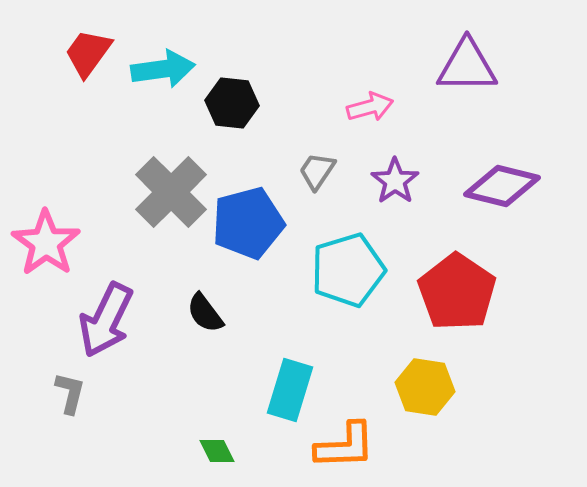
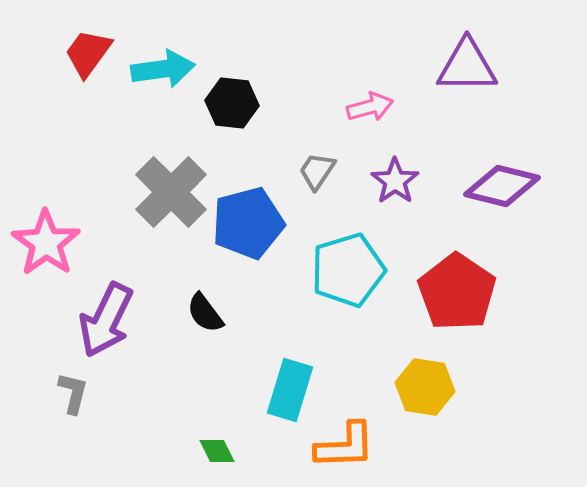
gray L-shape: moved 3 px right
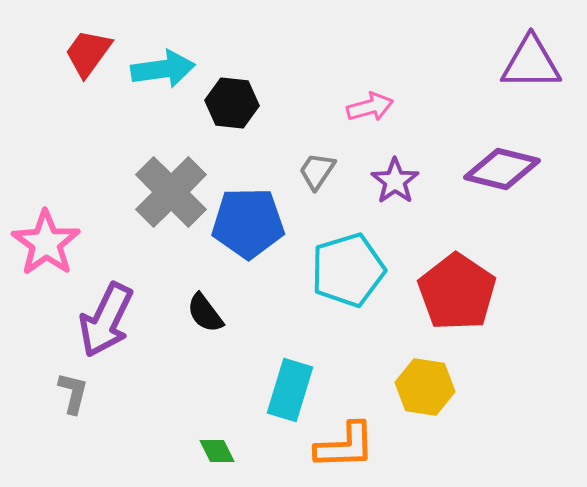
purple triangle: moved 64 px right, 3 px up
purple diamond: moved 17 px up
blue pentagon: rotated 14 degrees clockwise
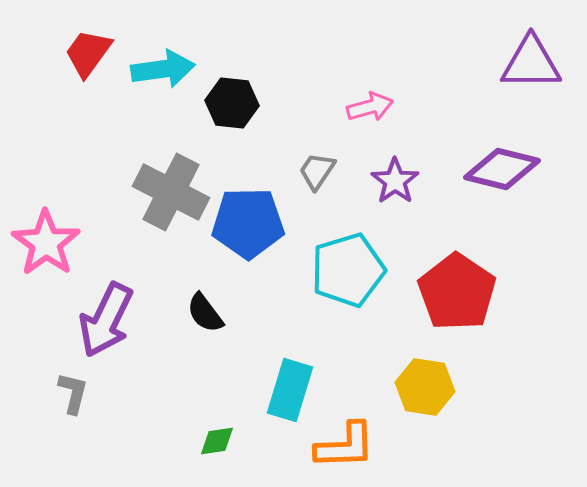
gray cross: rotated 18 degrees counterclockwise
green diamond: moved 10 px up; rotated 72 degrees counterclockwise
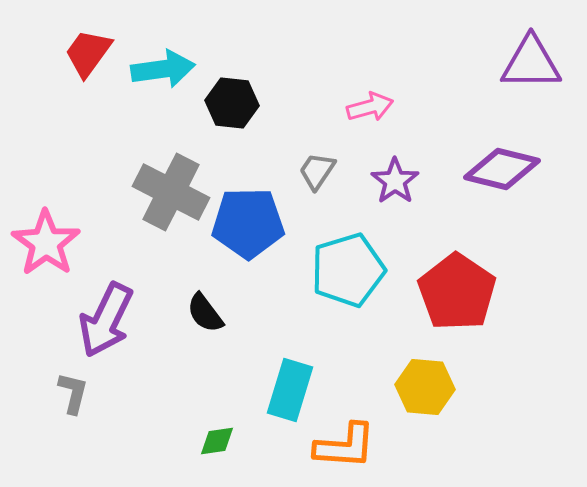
yellow hexagon: rotated 4 degrees counterclockwise
orange L-shape: rotated 6 degrees clockwise
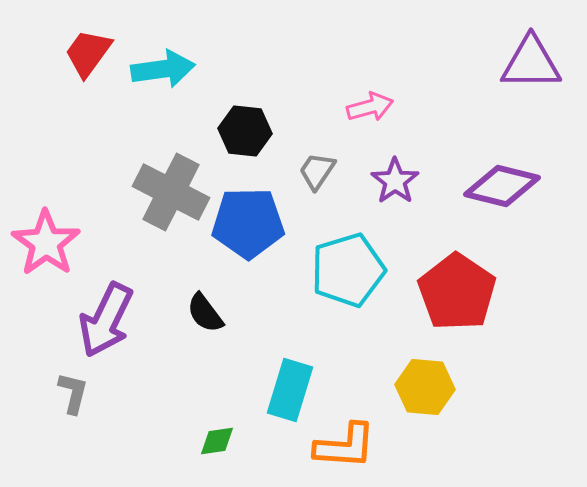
black hexagon: moved 13 px right, 28 px down
purple diamond: moved 17 px down
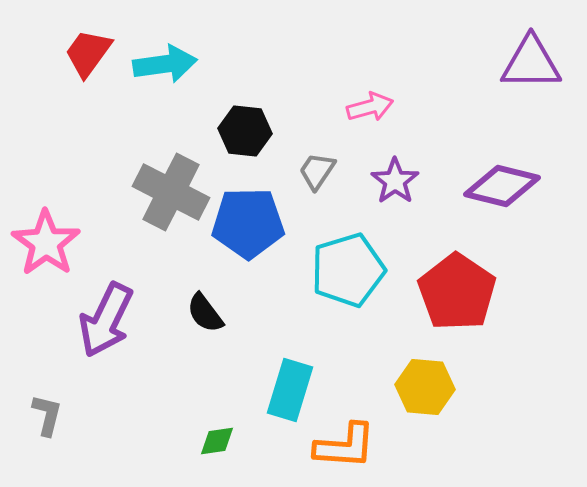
cyan arrow: moved 2 px right, 5 px up
gray L-shape: moved 26 px left, 22 px down
